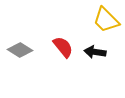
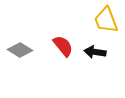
yellow trapezoid: rotated 24 degrees clockwise
red semicircle: moved 1 px up
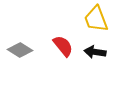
yellow trapezoid: moved 10 px left, 1 px up
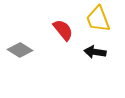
yellow trapezoid: moved 2 px right
red semicircle: moved 16 px up
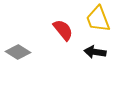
gray diamond: moved 2 px left, 2 px down
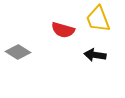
red semicircle: rotated 145 degrees clockwise
black arrow: moved 3 px down
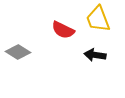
red semicircle: rotated 10 degrees clockwise
